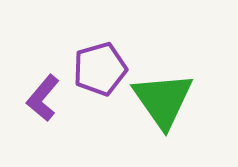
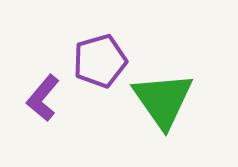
purple pentagon: moved 8 px up
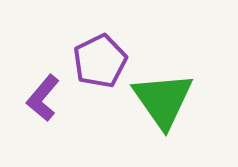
purple pentagon: rotated 10 degrees counterclockwise
